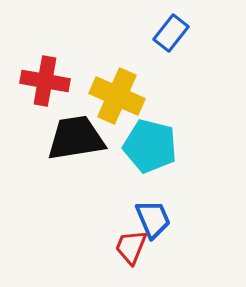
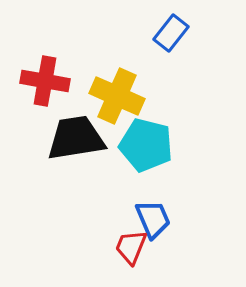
cyan pentagon: moved 4 px left, 1 px up
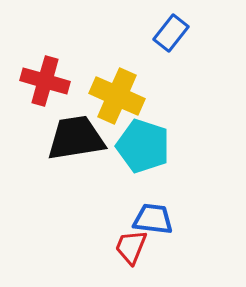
red cross: rotated 6 degrees clockwise
cyan pentagon: moved 3 px left, 1 px down; rotated 4 degrees clockwise
blue trapezoid: rotated 60 degrees counterclockwise
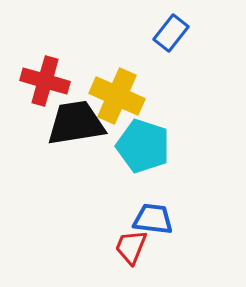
black trapezoid: moved 15 px up
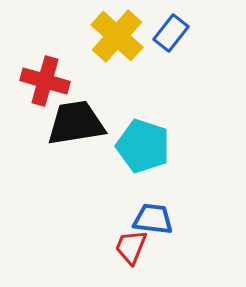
yellow cross: moved 60 px up; rotated 18 degrees clockwise
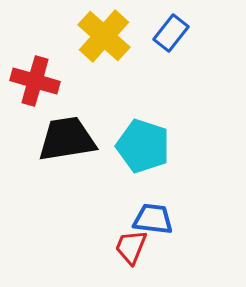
yellow cross: moved 13 px left
red cross: moved 10 px left
black trapezoid: moved 9 px left, 16 px down
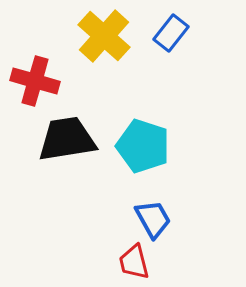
blue trapezoid: rotated 54 degrees clockwise
red trapezoid: moved 3 px right, 15 px down; rotated 36 degrees counterclockwise
